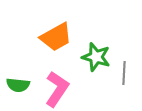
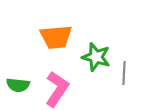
orange trapezoid: rotated 24 degrees clockwise
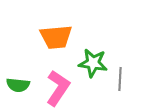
green star: moved 3 px left, 6 px down; rotated 8 degrees counterclockwise
gray line: moved 4 px left, 6 px down
pink L-shape: moved 1 px right, 1 px up
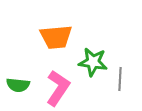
green star: moved 1 px up
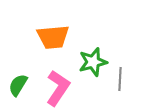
orange trapezoid: moved 3 px left
green star: rotated 24 degrees counterclockwise
green semicircle: rotated 115 degrees clockwise
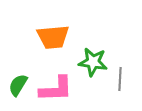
green star: rotated 24 degrees clockwise
pink L-shape: moved 2 px left, 1 px down; rotated 54 degrees clockwise
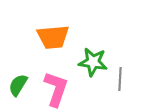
pink L-shape: rotated 69 degrees counterclockwise
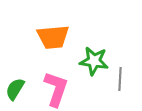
green star: moved 1 px right, 1 px up
green semicircle: moved 3 px left, 4 px down
